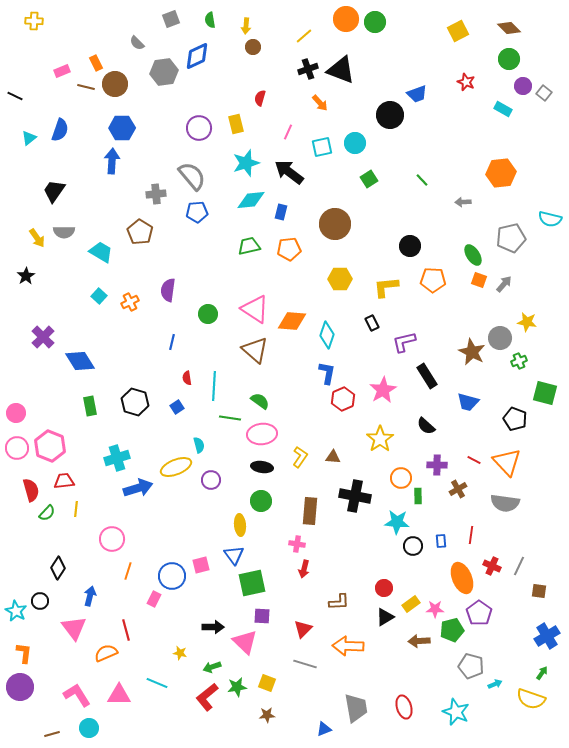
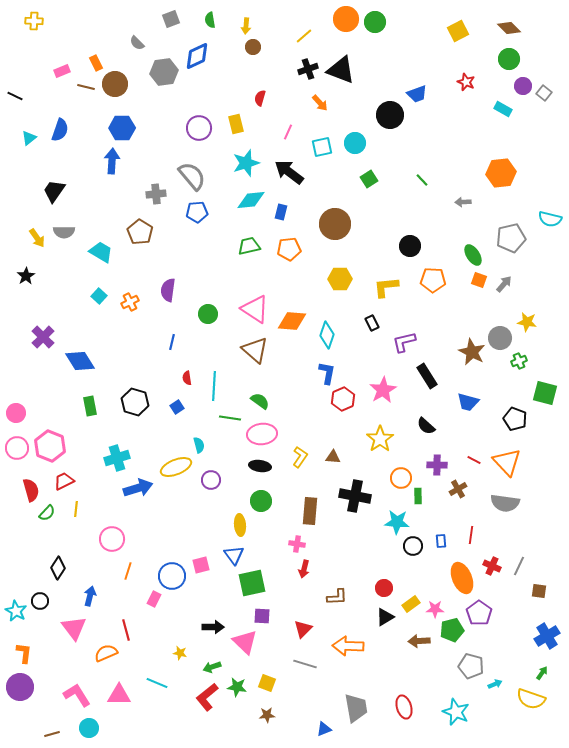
black ellipse at (262, 467): moved 2 px left, 1 px up
red trapezoid at (64, 481): rotated 20 degrees counterclockwise
brown L-shape at (339, 602): moved 2 px left, 5 px up
green star at (237, 687): rotated 18 degrees clockwise
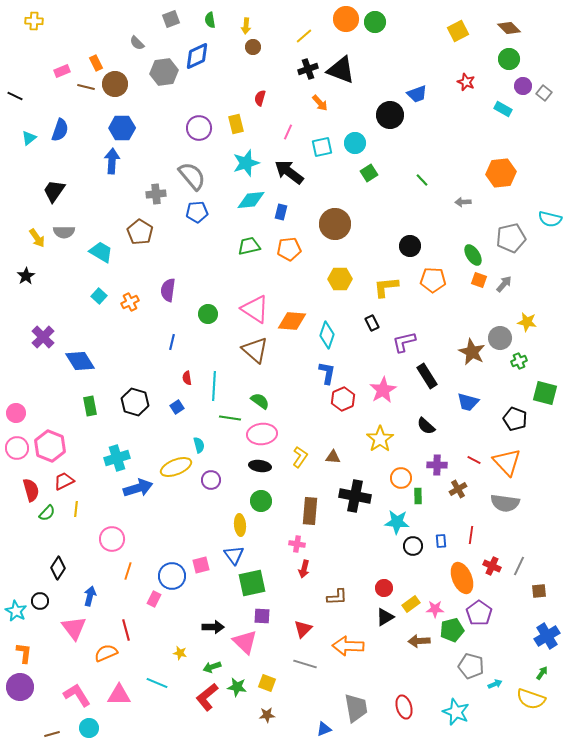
green square at (369, 179): moved 6 px up
brown square at (539, 591): rotated 14 degrees counterclockwise
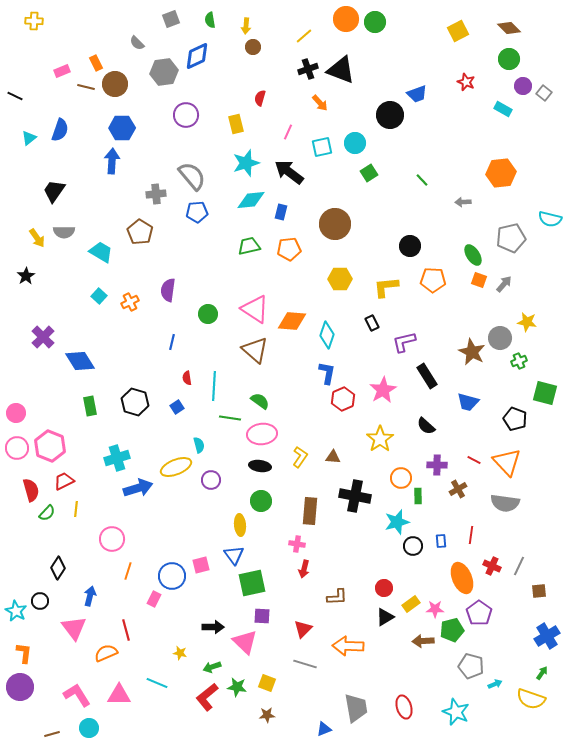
purple circle at (199, 128): moved 13 px left, 13 px up
cyan star at (397, 522): rotated 20 degrees counterclockwise
brown arrow at (419, 641): moved 4 px right
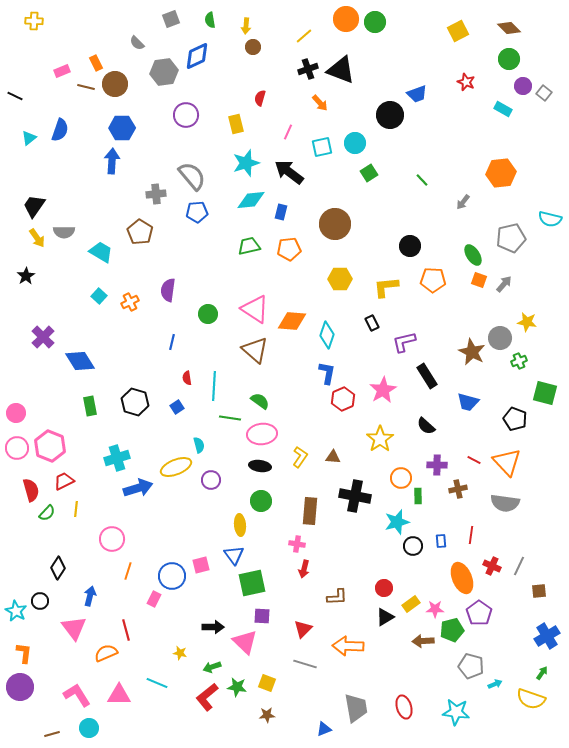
black trapezoid at (54, 191): moved 20 px left, 15 px down
gray arrow at (463, 202): rotated 49 degrees counterclockwise
brown cross at (458, 489): rotated 18 degrees clockwise
cyan star at (456, 712): rotated 16 degrees counterclockwise
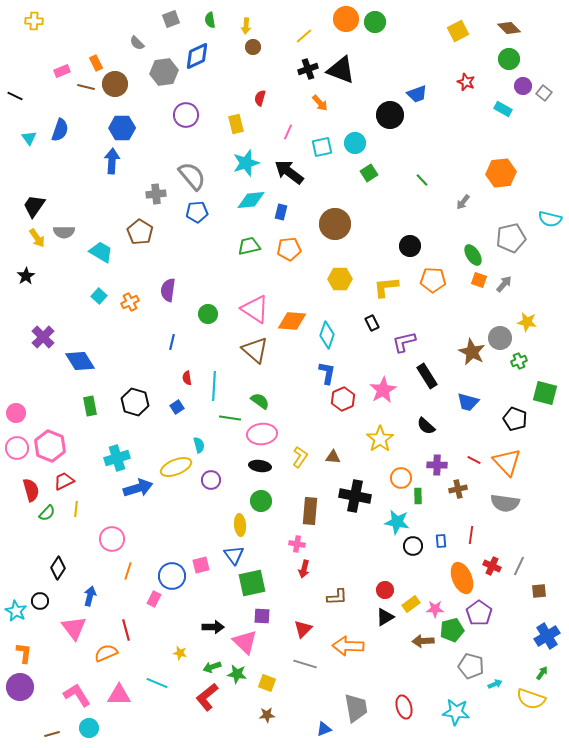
cyan triangle at (29, 138): rotated 28 degrees counterclockwise
cyan star at (397, 522): rotated 25 degrees clockwise
red circle at (384, 588): moved 1 px right, 2 px down
green star at (237, 687): moved 13 px up
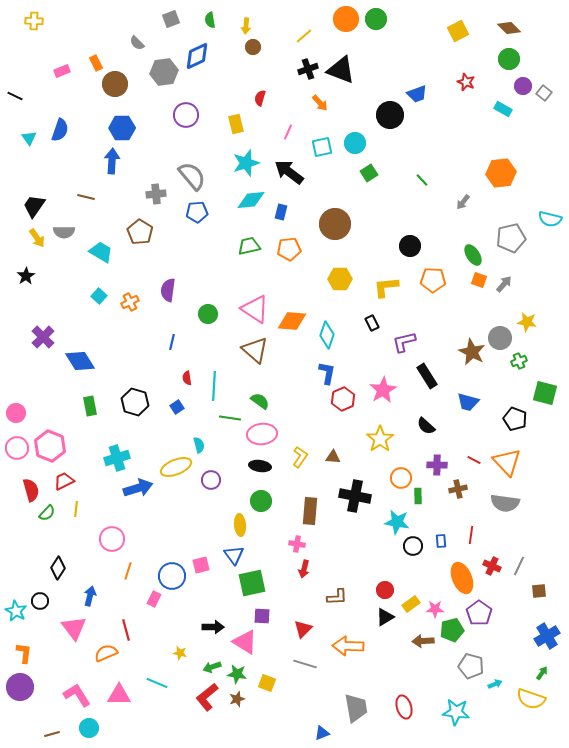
green circle at (375, 22): moved 1 px right, 3 px up
brown line at (86, 87): moved 110 px down
pink triangle at (245, 642): rotated 12 degrees counterclockwise
brown star at (267, 715): moved 30 px left, 16 px up; rotated 14 degrees counterclockwise
blue triangle at (324, 729): moved 2 px left, 4 px down
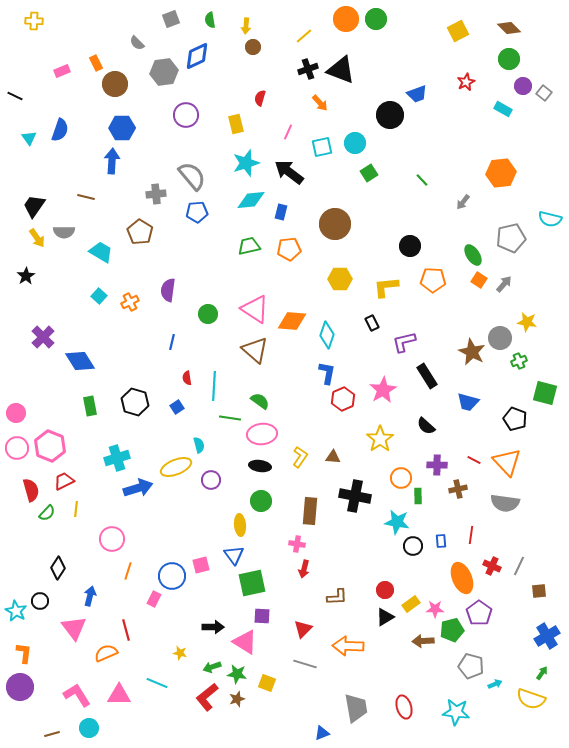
red star at (466, 82): rotated 24 degrees clockwise
orange square at (479, 280): rotated 14 degrees clockwise
